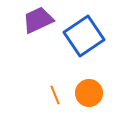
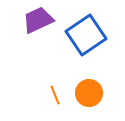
blue square: moved 2 px right, 1 px up
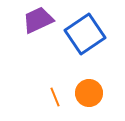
blue square: moved 1 px left, 1 px up
orange line: moved 2 px down
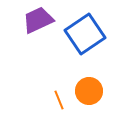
orange circle: moved 2 px up
orange line: moved 4 px right, 3 px down
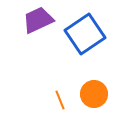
orange circle: moved 5 px right, 3 px down
orange line: moved 1 px right
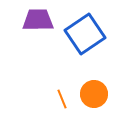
purple trapezoid: rotated 24 degrees clockwise
orange line: moved 2 px right, 1 px up
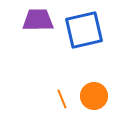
blue square: moved 1 px left, 4 px up; rotated 21 degrees clockwise
orange circle: moved 2 px down
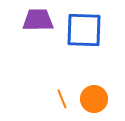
blue square: rotated 15 degrees clockwise
orange circle: moved 3 px down
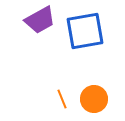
purple trapezoid: moved 2 px right; rotated 152 degrees clockwise
blue square: moved 1 px right, 1 px down; rotated 12 degrees counterclockwise
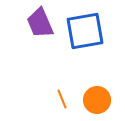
purple trapezoid: moved 3 px down; rotated 96 degrees clockwise
orange circle: moved 3 px right, 1 px down
